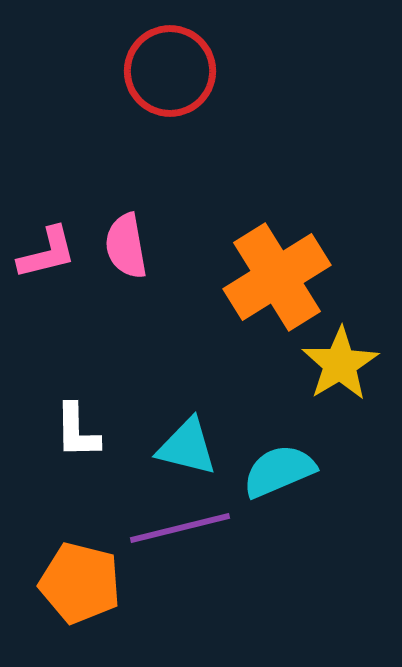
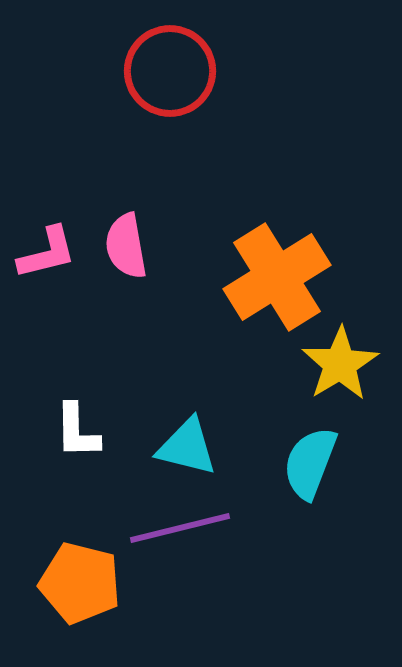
cyan semicircle: moved 31 px right, 8 px up; rotated 46 degrees counterclockwise
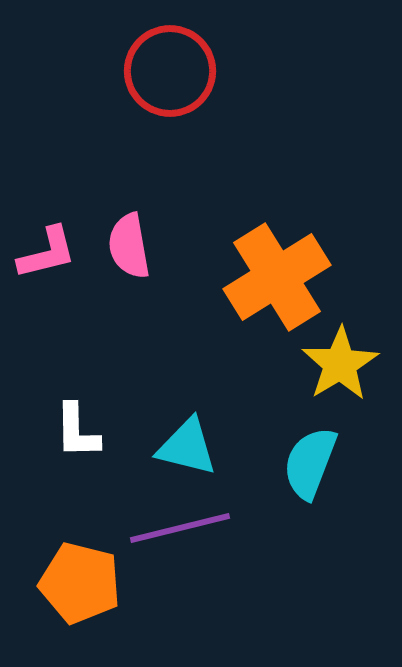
pink semicircle: moved 3 px right
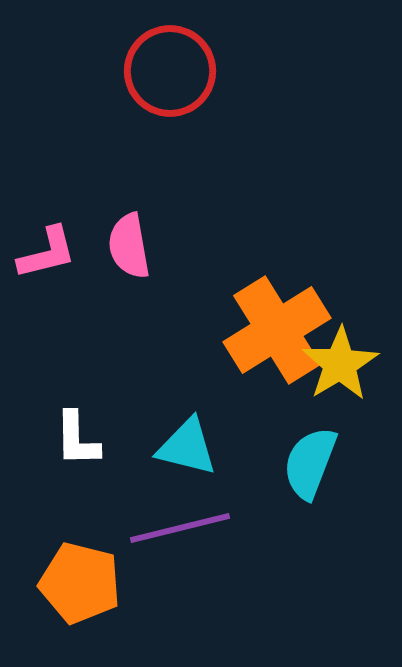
orange cross: moved 53 px down
white L-shape: moved 8 px down
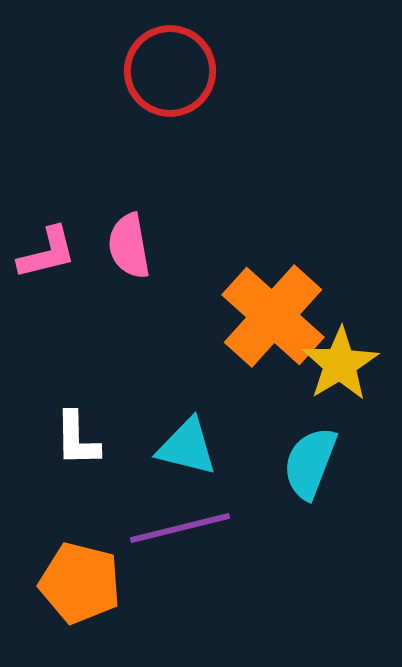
orange cross: moved 4 px left, 14 px up; rotated 16 degrees counterclockwise
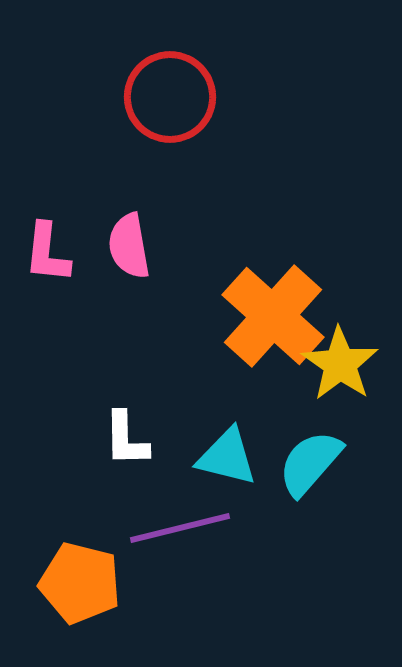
red circle: moved 26 px down
pink L-shape: rotated 110 degrees clockwise
yellow star: rotated 6 degrees counterclockwise
white L-shape: moved 49 px right
cyan triangle: moved 40 px right, 10 px down
cyan semicircle: rotated 20 degrees clockwise
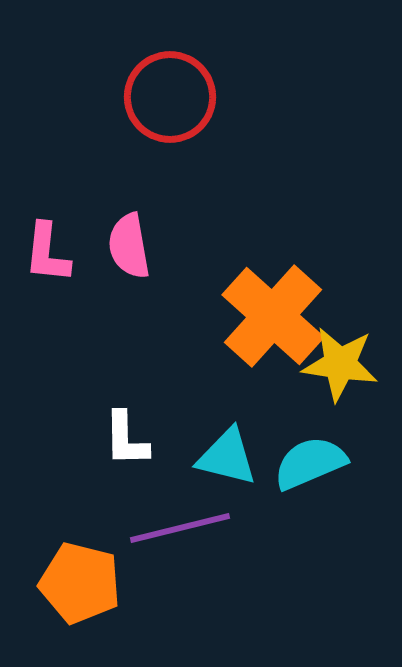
yellow star: rotated 26 degrees counterclockwise
cyan semicircle: rotated 26 degrees clockwise
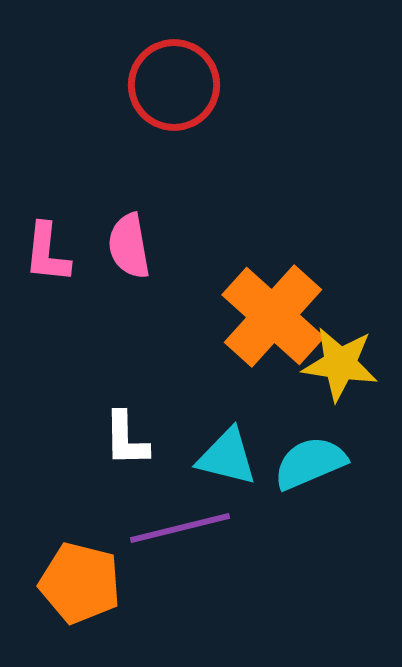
red circle: moved 4 px right, 12 px up
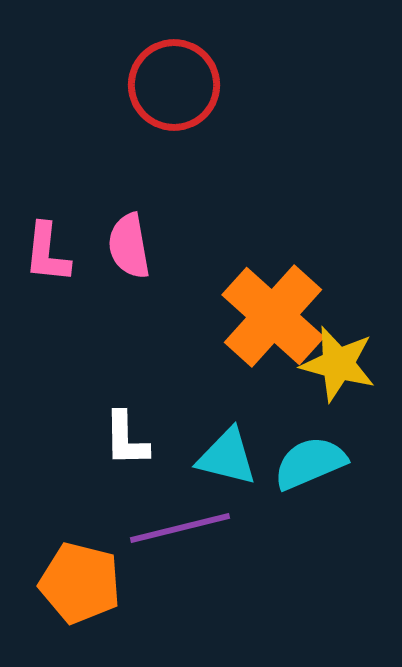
yellow star: moved 2 px left; rotated 6 degrees clockwise
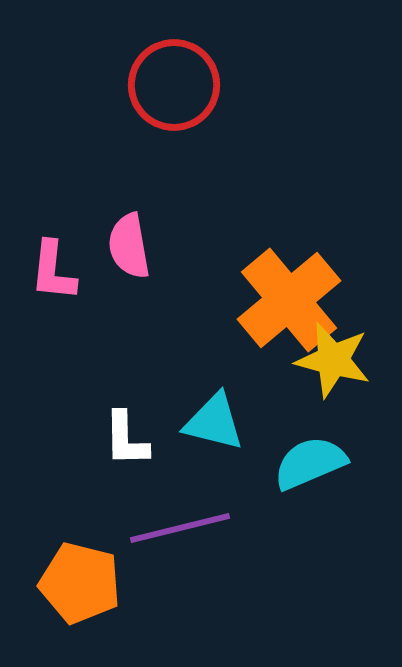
pink L-shape: moved 6 px right, 18 px down
orange cross: moved 16 px right, 16 px up; rotated 8 degrees clockwise
yellow star: moved 5 px left, 4 px up
cyan triangle: moved 13 px left, 35 px up
